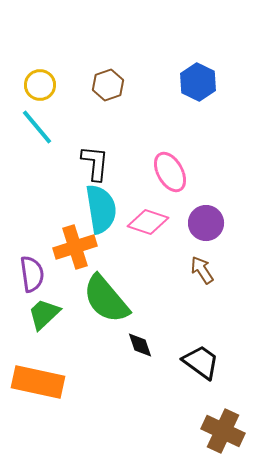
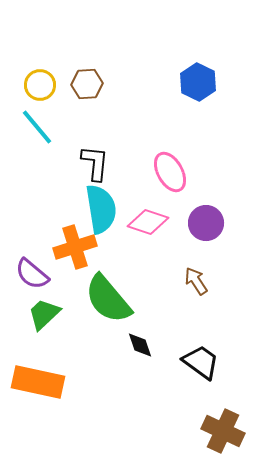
brown hexagon: moved 21 px left, 1 px up; rotated 16 degrees clockwise
brown arrow: moved 6 px left, 11 px down
purple semicircle: rotated 138 degrees clockwise
green semicircle: moved 2 px right
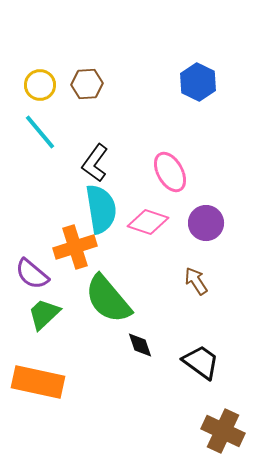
cyan line: moved 3 px right, 5 px down
black L-shape: rotated 150 degrees counterclockwise
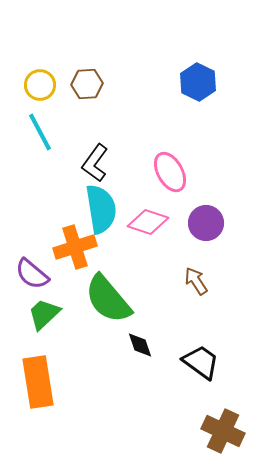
cyan line: rotated 12 degrees clockwise
orange rectangle: rotated 69 degrees clockwise
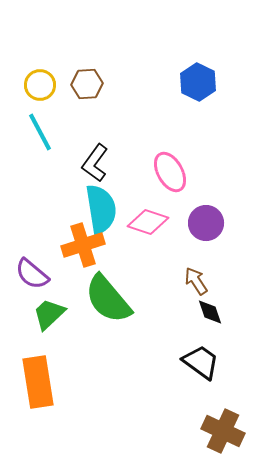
orange cross: moved 8 px right, 2 px up
green trapezoid: moved 5 px right
black diamond: moved 70 px right, 33 px up
